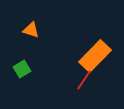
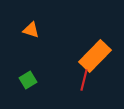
green square: moved 6 px right, 11 px down
red line: rotated 20 degrees counterclockwise
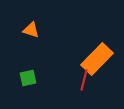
orange rectangle: moved 2 px right, 3 px down
green square: moved 2 px up; rotated 18 degrees clockwise
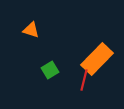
green square: moved 22 px right, 8 px up; rotated 18 degrees counterclockwise
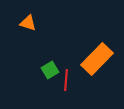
orange triangle: moved 3 px left, 7 px up
red line: moved 18 px left; rotated 10 degrees counterclockwise
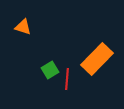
orange triangle: moved 5 px left, 4 px down
red line: moved 1 px right, 1 px up
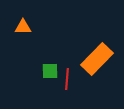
orange triangle: rotated 18 degrees counterclockwise
green square: moved 1 px down; rotated 30 degrees clockwise
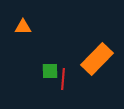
red line: moved 4 px left
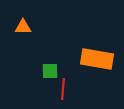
orange rectangle: rotated 56 degrees clockwise
red line: moved 10 px down
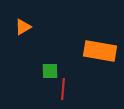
orange triangle: rotated 30 degrees counterclockwise
orange rectangle: moved 3 px right, 8 px up
